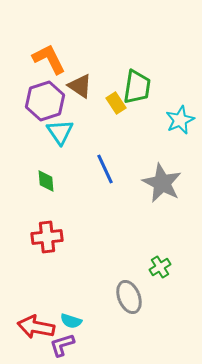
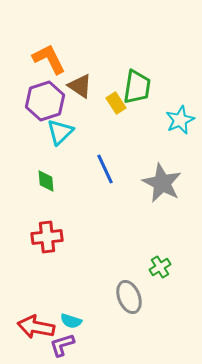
cyan triangle: rotated 20 degrees clockwise
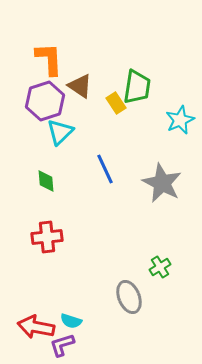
orange L-shape: rotated 24 degrees clockwise
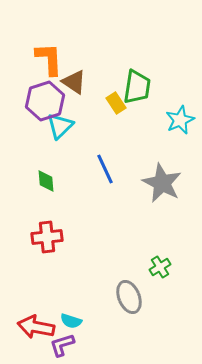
brown triangle: moved 6 px left, 4 px up
cyan triangle: moved 6 px up
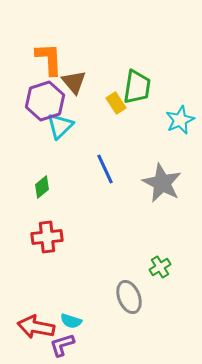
brown triangle: rotated 16 degrees clockwise
green diamond: moved 4 px left, 6 px down; rotated 55 degrees clockwise
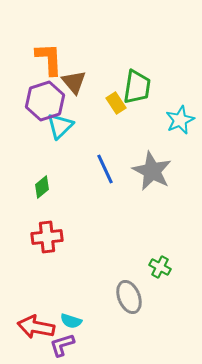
gray star: moved 10 px left, 12 px up
green cross: rotated 30 degrees counterclockwise
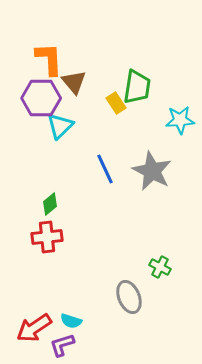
purple hexagon: moved 4 px left, 3 px up; rotated 18 degrees clockwise
cyan star: rotated 20 degrees clockwise
green diamond: moved 8 px right, 17 px down
red arrow: moved 2 px left, 1 px down; rotated 45 degrees counterclockwise
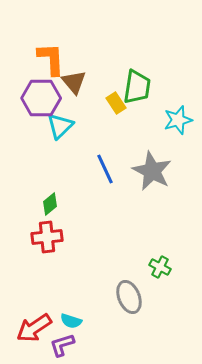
orange L-shape: moved 2 px right
cyan star: moved 2 px left; rotated 12 degrees counterclockwise
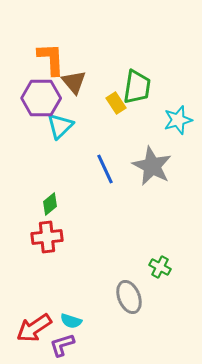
gray star: moved 5 px up
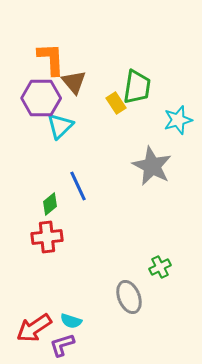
blue line: moved 27 px left, 17 px down
green cross: rotated 35 degrees clockwise
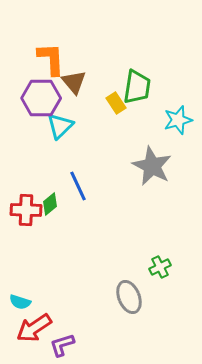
red cross: moved 21 px left, 27 px up; rotated 8 degrees clockwise
cyan semicircle: moved 51 px left, 19 px up
